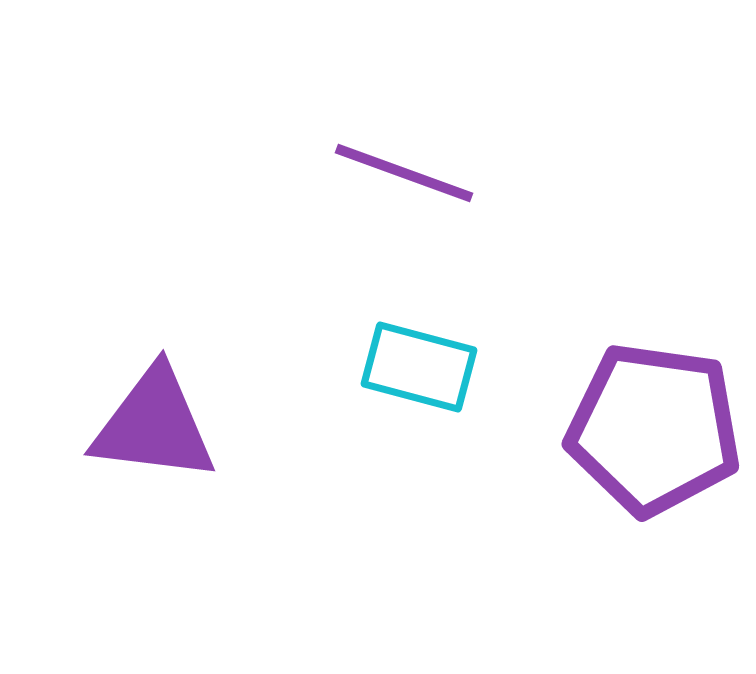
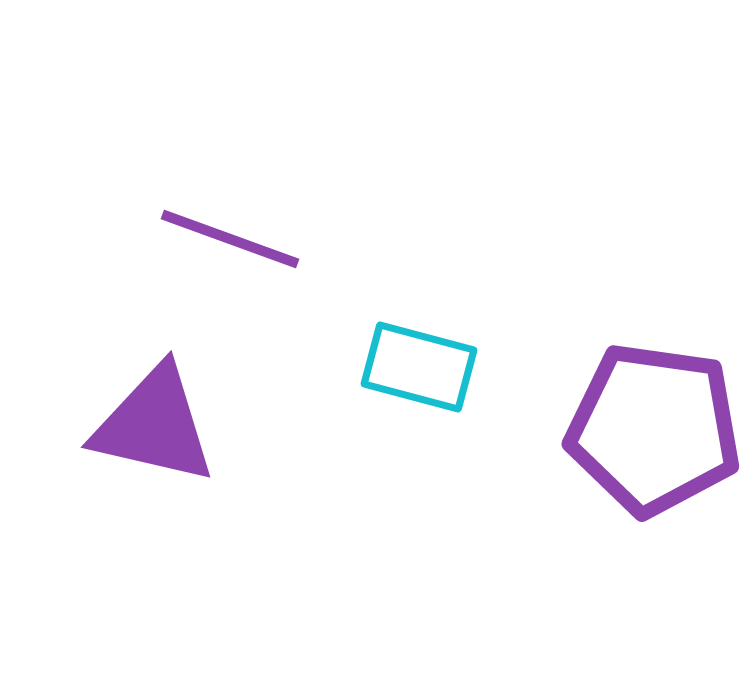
purple line: moved 174 px left, 66 px down
purple triangle: rotated 6 degrees clockwise
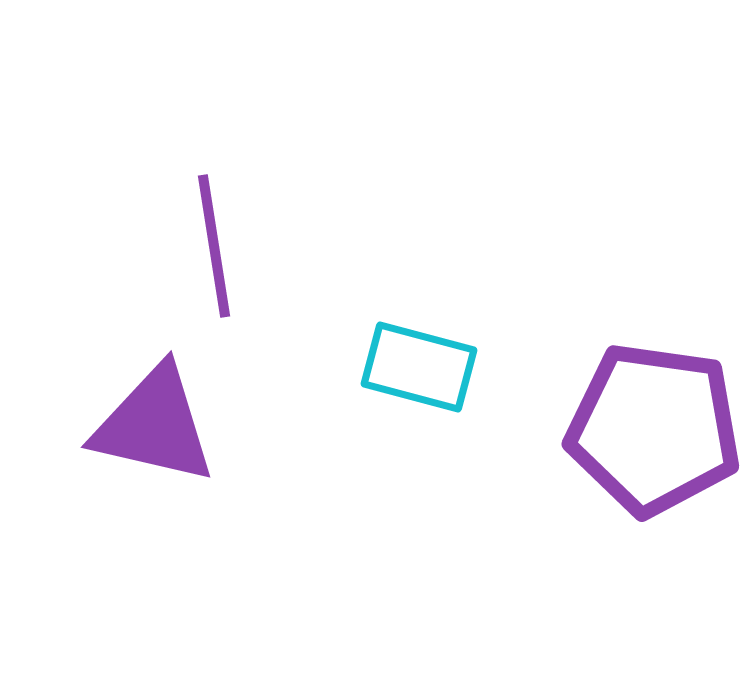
purple line: moved 16 px left, 7 px down; rotated 61 degrees clockwise
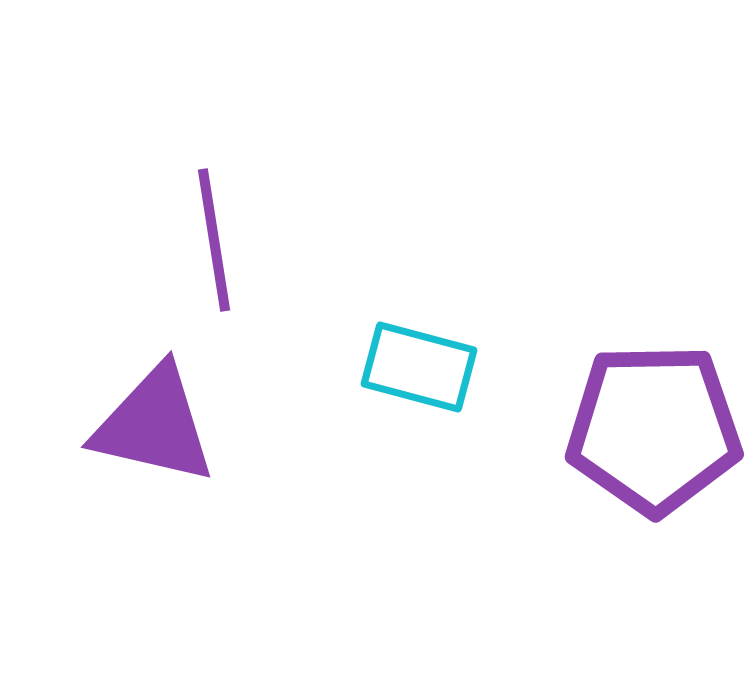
purple line: moved 6 px up
purple pentagon: rotated 9 degrees counterclockwise
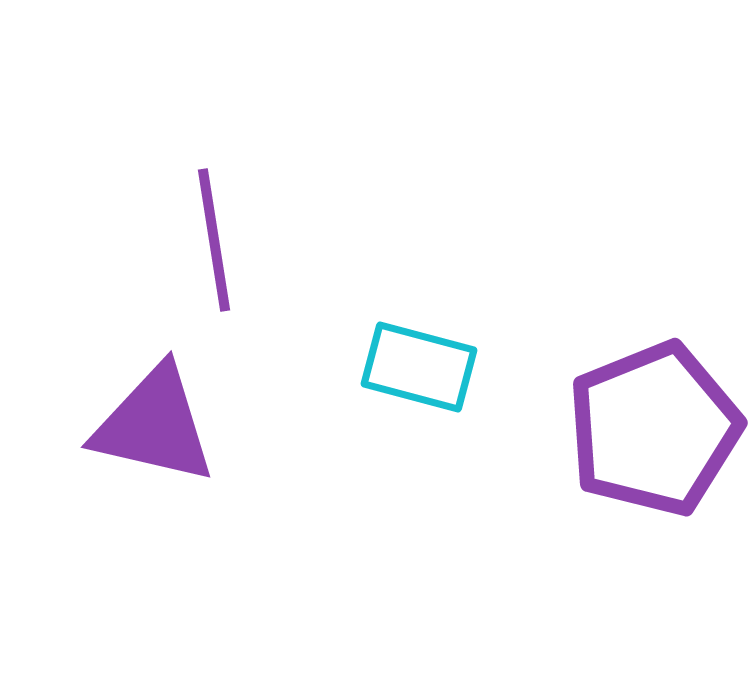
purple pentagon: rotated 21 degrees counterclockwise
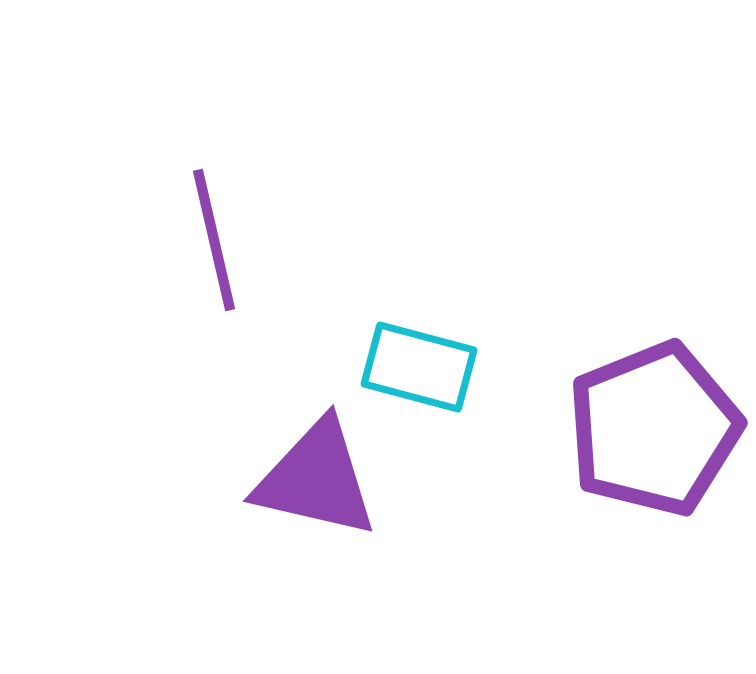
purple line: rotated 4 degrees counterclockwise
purple triangle: moved 162 px right, 54 px down
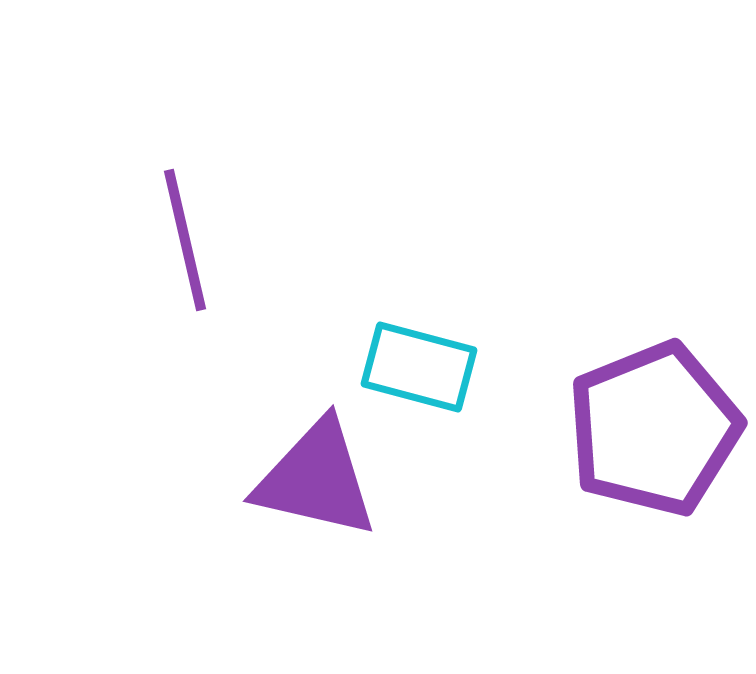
purple line: moved 29 px left
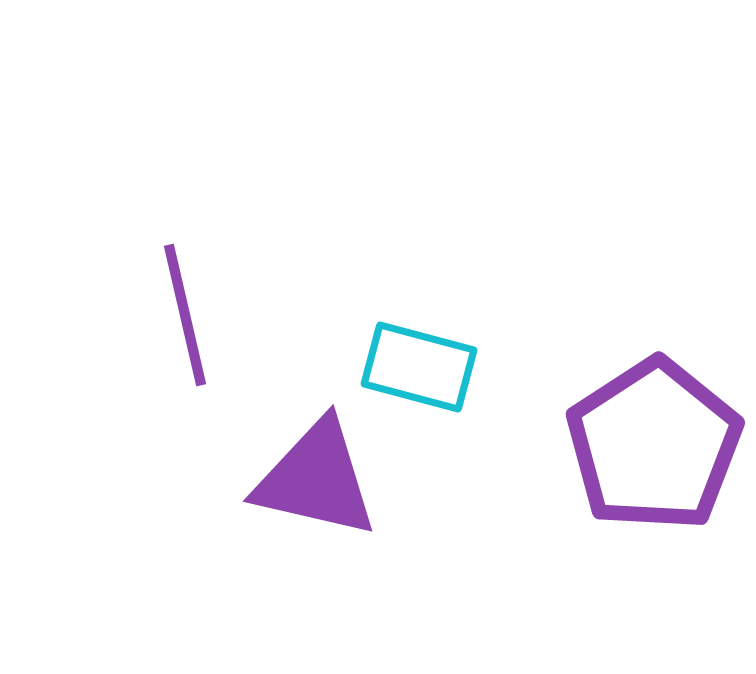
purple line: moved 75 px down
purple pentagon: moved 16 px down; rotated 11 degrees counterclockwise
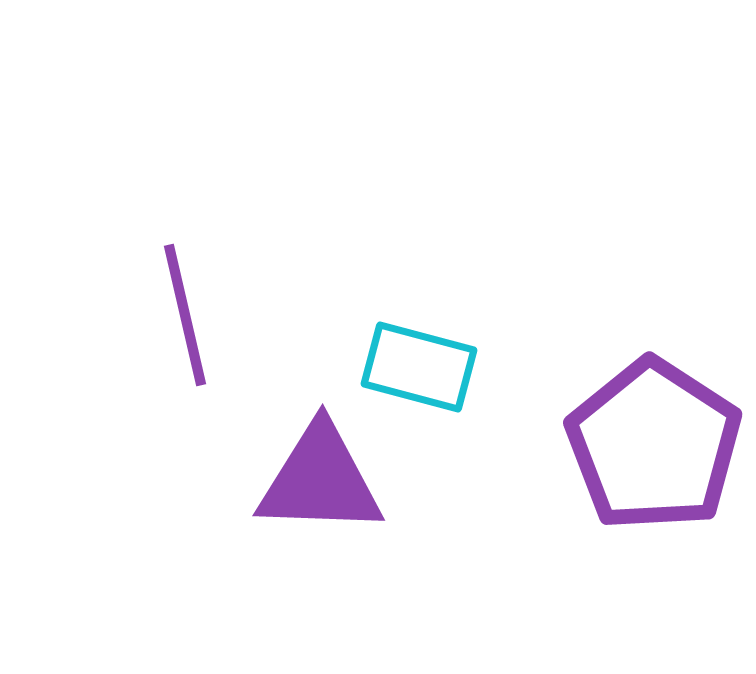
purple pentagon: rotated 6 degrees counterclockwise
purple triangle: moved 4 px right, 1 px down; rotated 11 degrees counterclockwise
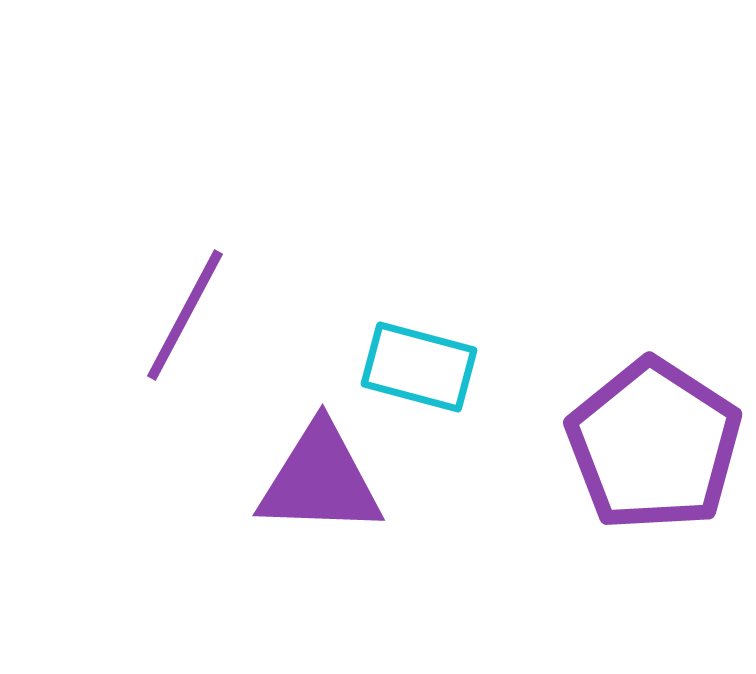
purple line: rotated 41 degrees clockwise
